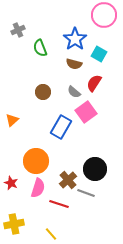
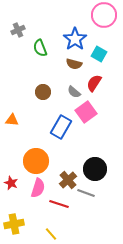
orange triangle: rotated 48 degrees clockwise
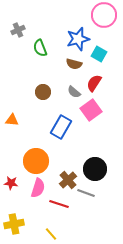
blue star: moved 3 px right; rotated 20 degrees clockwise
pink square: moved 5 px right, 2 px up
red star: rotated 16 degrees counterclockwise
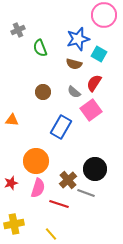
red star: rotated 24 degrees counterclockwise
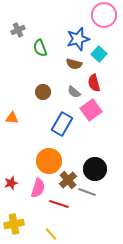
cyan square: rotated 14 degrees clockwise
red semicircle: rotated 48 degrees counterclockwise
orange triangle: moved 2 px up
blue rectangle: moved 1 px right, 3 px up
orange circle: moved 13 px right
gray line: moved 1 px right, 1 px up
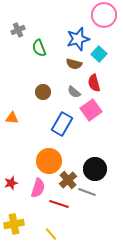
green semicircle: moved 1 px left
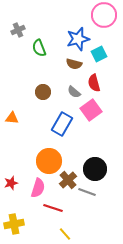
cyan square: rotated 21 degrees clockwise
red line: moved 6 px left, 4 px down
yellow line: moved 14 px right
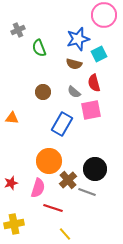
pink square: rotated 25 degrees clockwise
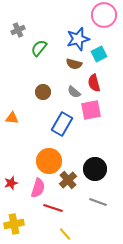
green semicircle: rotated 60 degrees clockwise
gray line: moved 11 px right, 10 px down
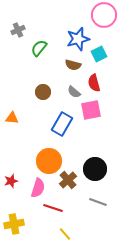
brown semicircle: moved 1 px left, 1 px down
red star: moved 2 px up
